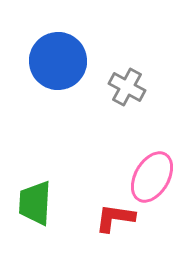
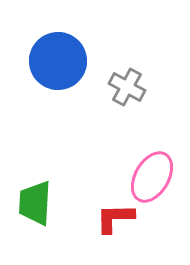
red L-shape: rotated 9 degrees counterclockwise
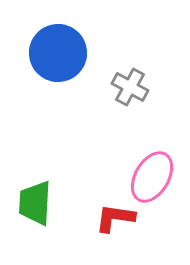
blue circle: moved 8 px up
gray cross: moved 3 px right
red L-shape: rotated 9 degrees clockwise
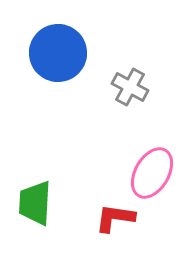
pink ellipse: moved 4 px up
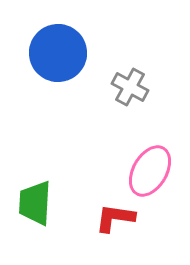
pink ellipse: moved 2 px left, 2 px up
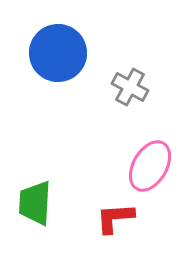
pink ellipse: moved 5 px up
red L-shape: rotated 12 degrees counterclockwise
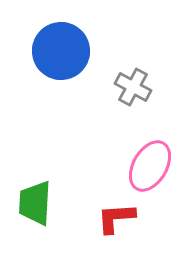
blue circle: moved 3 px right, 2 px up
gray cross: moved 3 px right
red L-shape: moved 1 px right
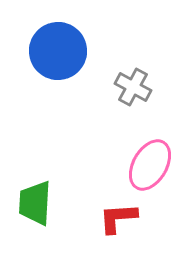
blue circle: moved 3 px left
pink ellipse: moved 1 px up
red L-shape: moved 2 px right
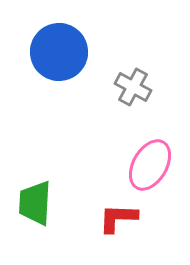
blue circle: moved 1 px right, 1 px down
red L-shape: rotated 6 degrees clockwise
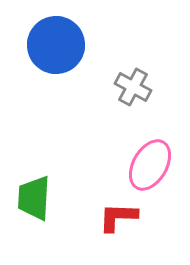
blue circle: moved 3 px left, 7 px up
green trapezoid: moved 1 px left, 5 px up
red L-shape: moved 1 px up
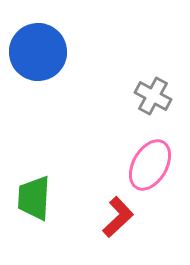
blue circle: moved 18 px left, 7 px down
gray cross: moved 20 px right, 9 px down
red L-shape: rotated 135 degrees clockwise
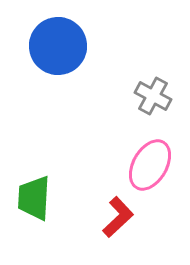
blue circle: moved 20 px right, 6 px up
